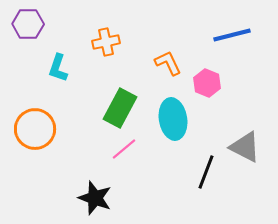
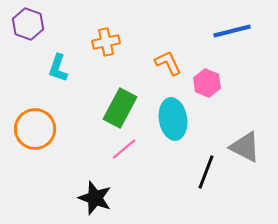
purple hexagon: rotated 20 degrees clockwise
blue line: moved 4 px up
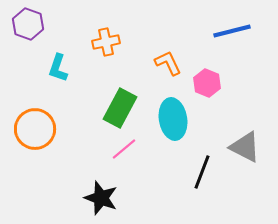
black line: moved 4 px left
black star: moved 6 px right
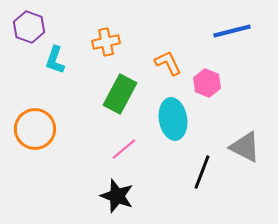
purple hexagon: moved 1 px right, 3 px down
cyan L-shape: moved 3 px left, 8 px up
green rectangle: moved 14 px up
black star: moved 16 px right, 2 px up
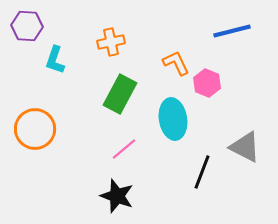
purple hexagon: moved 2 px left, 1 px up; rotated 16 degrees counterclockwise
orange cross: moved 5 px right
orange L-shape: moved 8 px right
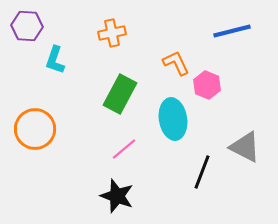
orange cross: moved 1 px right, 9 px up
pink hexagon: moved 2 px down
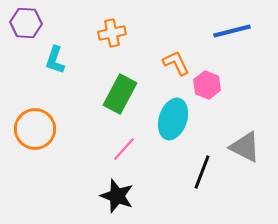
purple hexagon: moved 1 px left, 3 px up
cyan ellipse: rotated 27 degrees clockwise
pink line: rotated 8 degrees counterclockwise
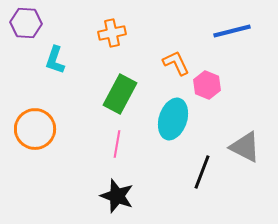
pink line: moved 7 px left, 5 px up; rotated 32 degrees counterclockwise
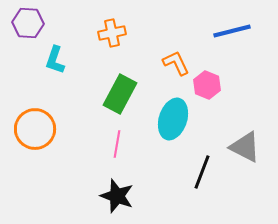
purple hexagon: moved 2 px right
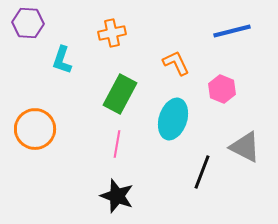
cyan L-shape: moved 7 px right
pink hexagon: moved 15 px right, 4 px down
